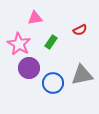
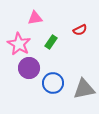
gray triangle: moved 2 px right, 14 px down
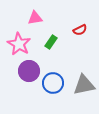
purple circle: moved 3 px down
gray triangle: moved 4 px up
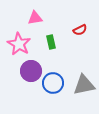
green rectangle: rotated 48 degrees counterclockwise
purple circle: moved 2 px right
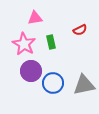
pink star: moved 5 px right
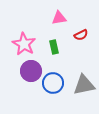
pink triangle: moved 24 px right
red semicircle: moved 1 px right, 5 px down
green rectangle: moved 3 px right, 5 px down
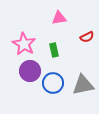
red semicircle: moved 6 px right, 2 px down
green rectangle: moved 3 px down
purple circle: moved 1 px left
gray triangle: moved 1 px left
